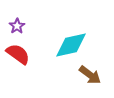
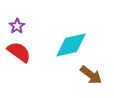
red semicircle: moved 1 px right, 2 px up
brown arrow: moved 1 px right
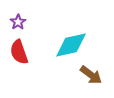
purple star: moved 1 px right, 4 px up
red semicircle: rotated 145 degrees counterclockwise
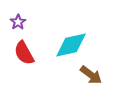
red semicircle: moved 5 px right, 1 px down; rotated 10 degrees counterclockwise
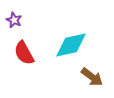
purple star: moved 4 px left, 2 px up; rotated 14 degrees counterclockwise
brown arrow: moved 1 px right, 2 px down
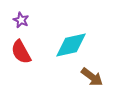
purple star: moved 7 px right
red semicircle: moved 3 px left, 1 px up
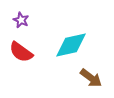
red semicircle: rotated 25 degrees counterclockwise
brown arrow: moved 1 px left, 1 px down
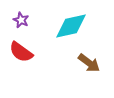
cyan diamond: moved 19 px up
brown arrow: moved 2 px left, 15 px up
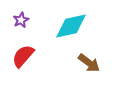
purple star: rotated 21 degrees clockwise
red semicircle: moved 2 px right, 4 px down; rotated 95 degrees clockwise
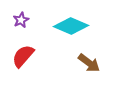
cyan diamond: rotated 36 degrees clockwise
